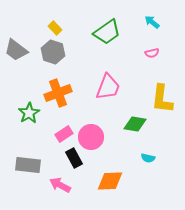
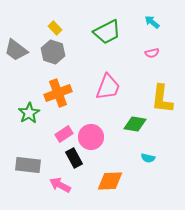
green trapezoid: rotated 8 degrees clockwise
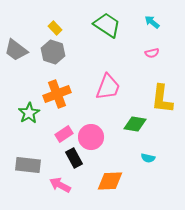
green trapezoid: moved 7 px up; rotated 120 degrees counterclockwise
orange cross: moved 1 px left, 1 px down
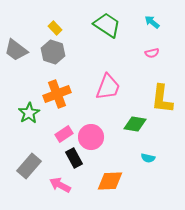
gray rectangle: moved 1 px right, 1 px down; rotated 55 degrees counterclockwise
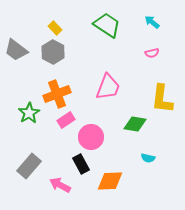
gray hexagon: rotated 10 degrees clockwise
pink rectangle: moved 2 px right, 14 px up
black rectangle: moved 7 px right, 6 px down
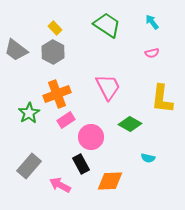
cyan arrow: rotated 14 degrees clockwise
pink trapezoid: rotated 48 degrees counterclockwise
green diamond: moved 5 px left; rotated 20 degrees clockwise
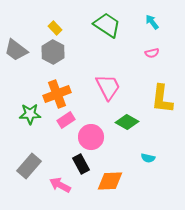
green star: moved 1 px right, 1 px down; rotated 30 degrees clockwise
green diamond: moved 3 px left, 2 px up
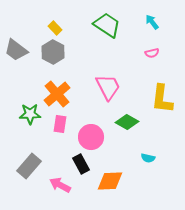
orange cross: rotated 20 degrees counterclockwise
pink rectangle: moved 6 px left, 4 px down; rotated 48 degrees counterclockwise
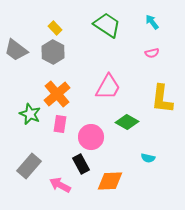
pink trapezoid: rotated 56 degrees clockwise
green star: rotated 25 degrees clockwise
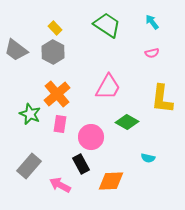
orange diamond: moved 1 px right
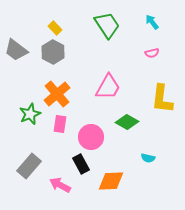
green trapezoid: rotated 24 degrees clockwise
green star: rotated 25 degrees clockwise
